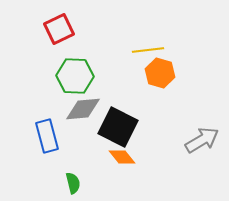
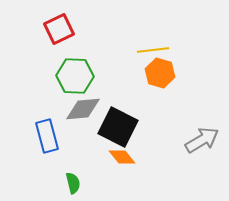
yellow line: moved 5 px right
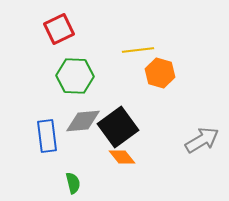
yellow line: moved 15 px left
gray diamond: moved 12 px down
black square: rotated 27 degrees clockwise
blue rectangle: rotated 8 degrees clockwise
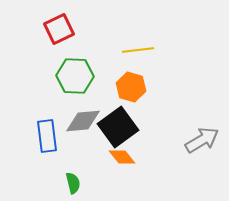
orange hexagon: moved 29 px left, 14 px down
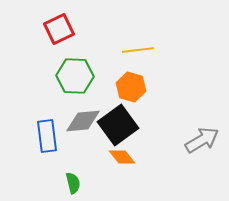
black square: moved 2 px up
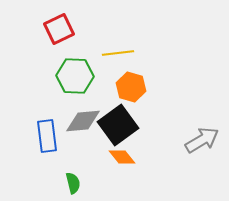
yellow line: moved 20 px left, 3 px down
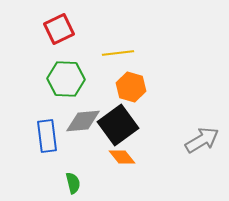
green hexagon: moved 9 px left, 3 px down
